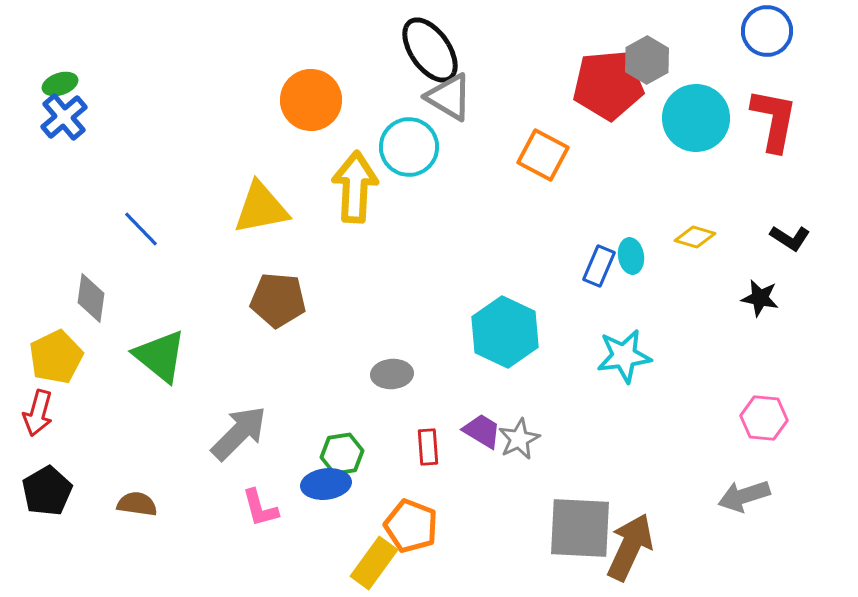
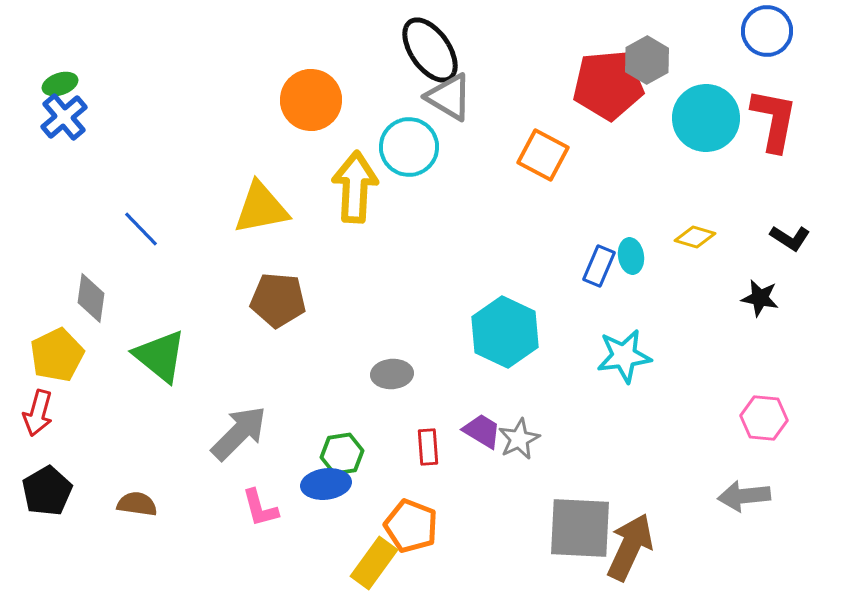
cyan circle at (696, 118): moved 10 px right
yellow pentagon at (56, 357): moved 1 px right, 2 px up
gray arrow at (744, 496): rotated 12 degrees clockwise
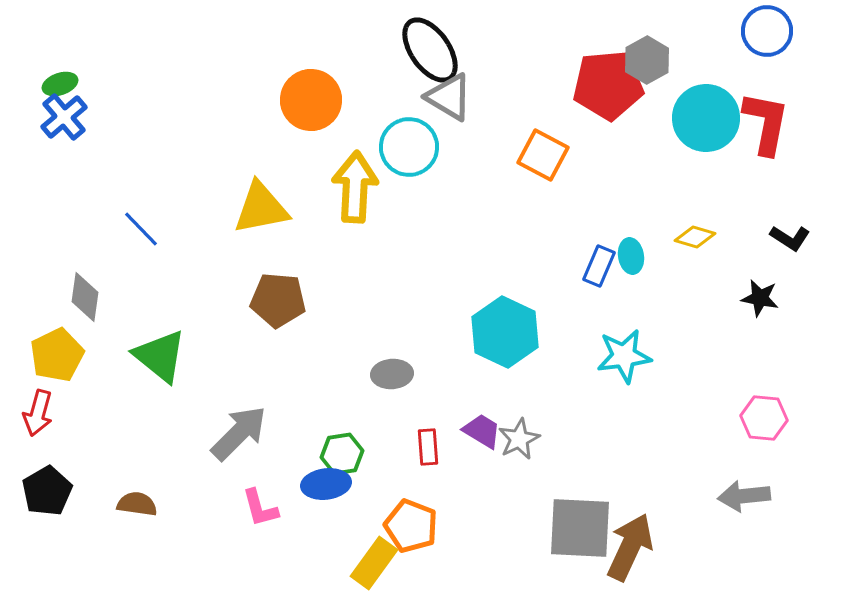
red L-shape at (774, 120): moved 8 px left, 3 px down
gray diamond at (91, 298): moved 6 px left, 1 px up
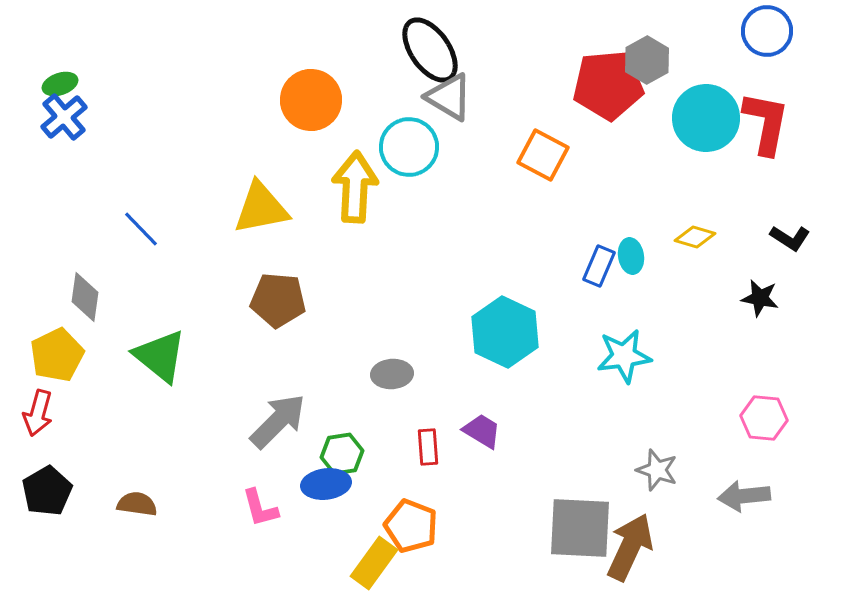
gray arrow at (239, 433): moved 39 px right, 12 px up
gray star at (519, 439): moved 138 px right, 31 px down; rotated 27 degrees counterclockwise
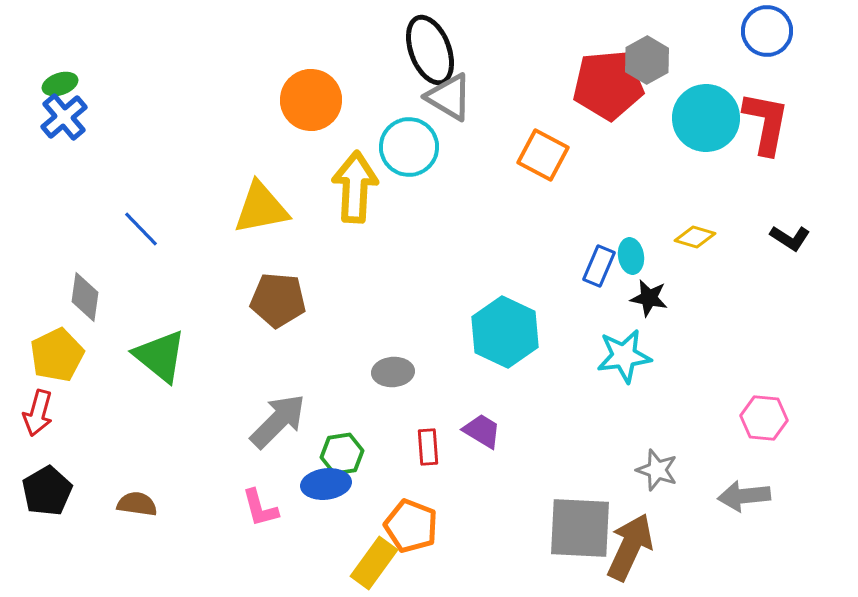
black ellipse at (430, 50): rotated 14 degrees clockwise
black star at (760, 298): moved 111 px left
gray ellipse at (392, 374): moved 1 px right, 2 px up
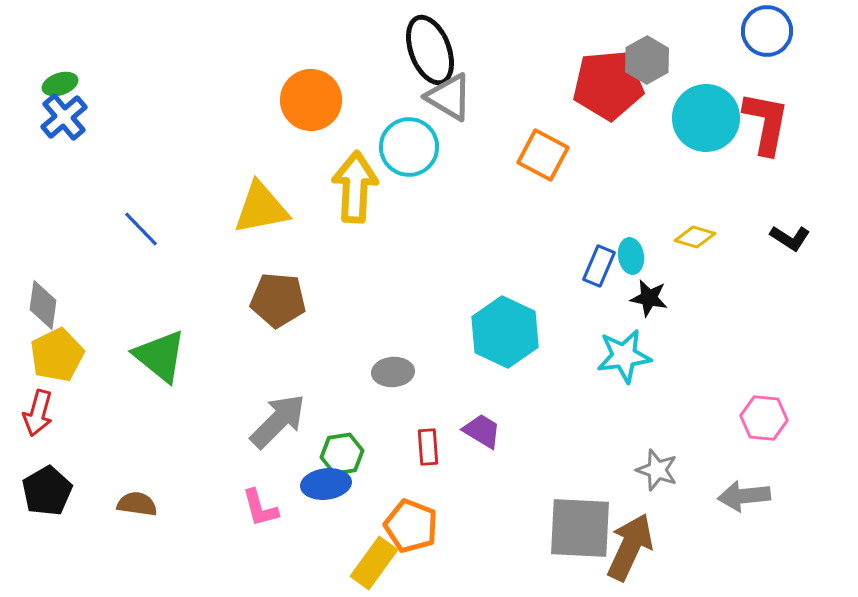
gray diamond at (85, 297): moved 42 px left, 8 px down
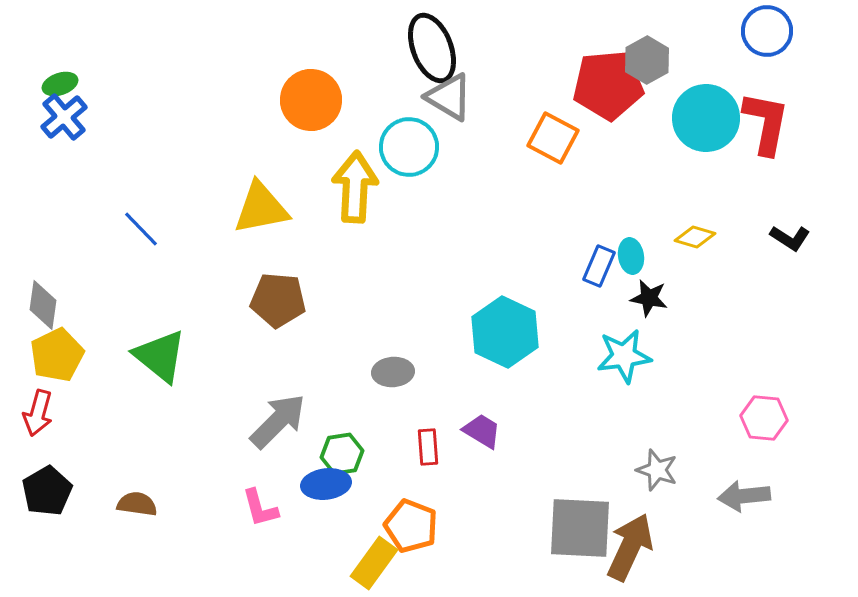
black ellipse at (430, 50): moved 2 px right, 2 px up
orange square at (543, 155): moved 10 px right, 17 px up
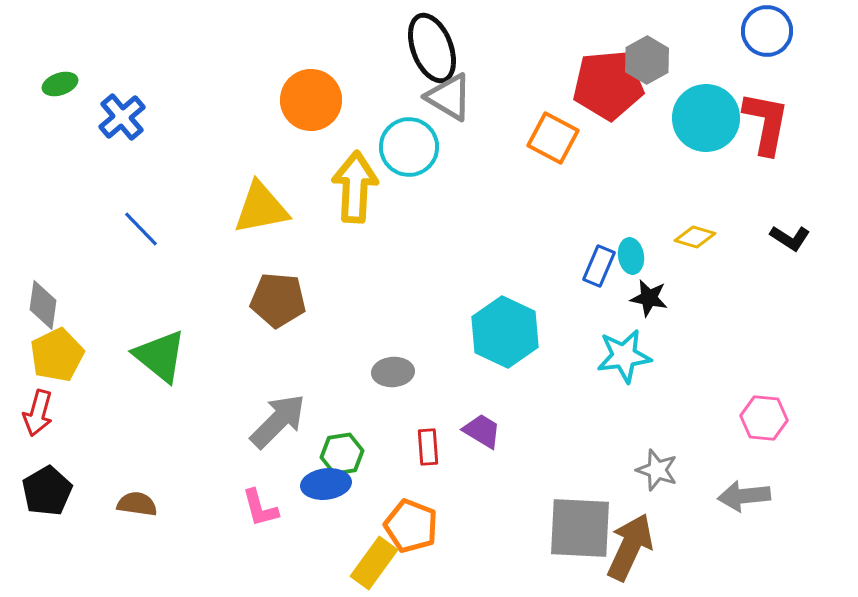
blue cross at (64, 117): moved 58 px right
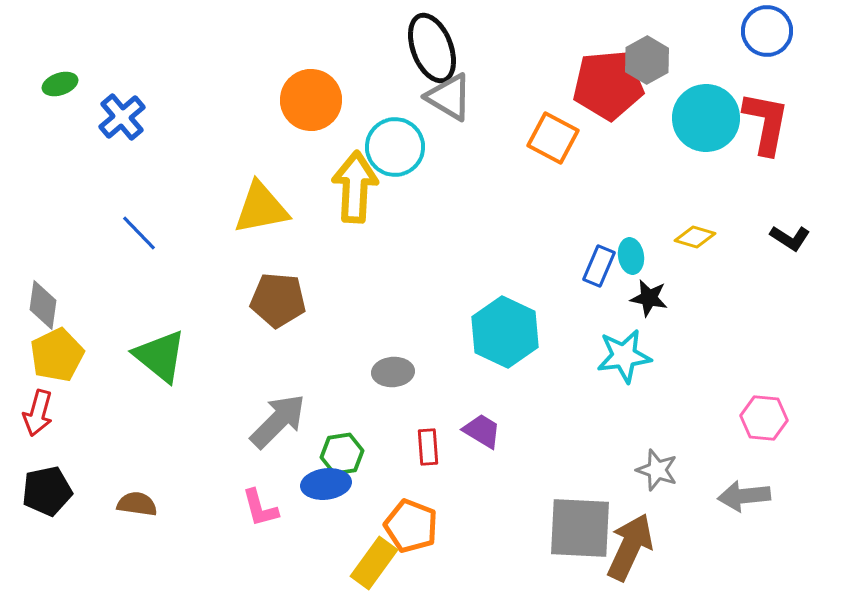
cyan circle at (409, 147): moved 14 px left
blue line at (141, 229): moved 2 px left, 4 px down
black pentagon at (47, 491): rotated 18 degrees clockwise
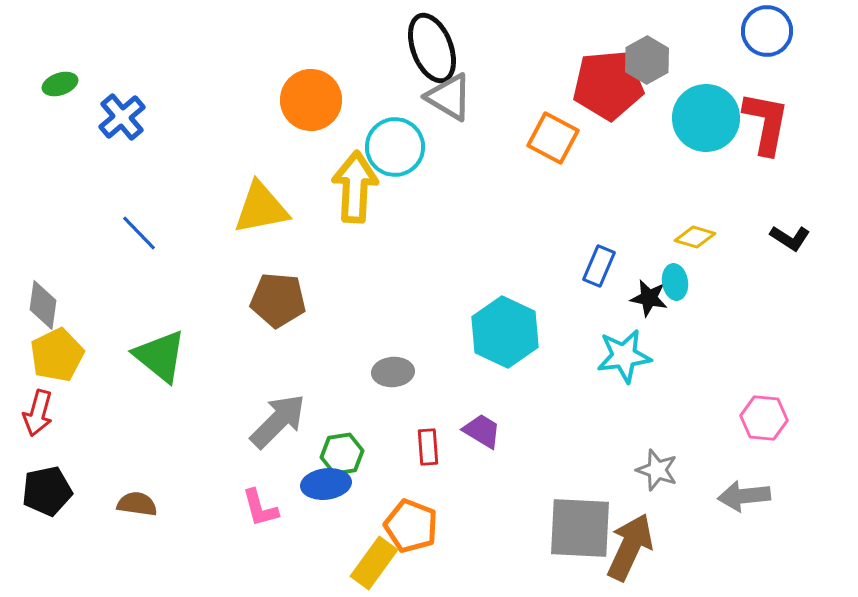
cyan ellipse at (631, 256): moved 44 px right, 26 px down
